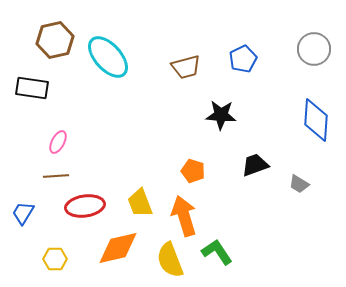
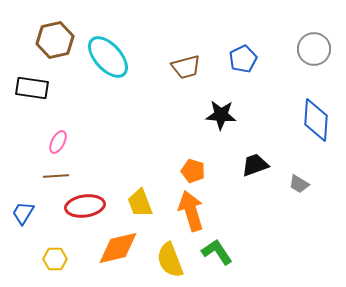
orange arrow: moved 7 px right, 5 px up
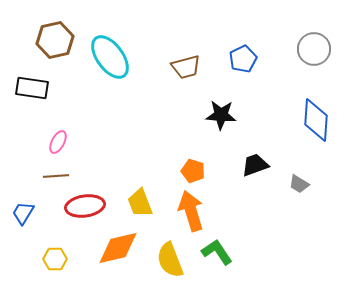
cyan ellipse: moved 2 px right; rotated 6 degrees clockwise
